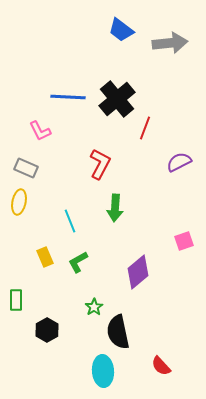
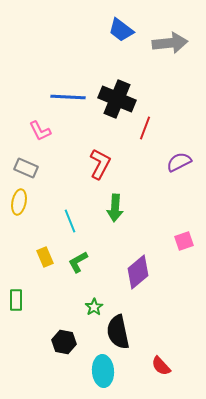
black cross: rotated 27 degrees counterclockwise
black hexagon: moved 17 px right, 12 px down; rotated 20 degrees counterclockwise
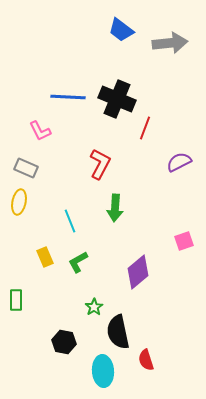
red semicircle: moved 15 px left, 6 px up; rotated 25 degrees clockwise
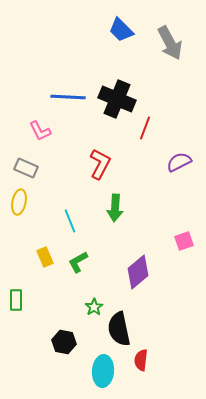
blue trapezoid: rotated 8 degrees clockwise
gray arrow: rotated 68 degrees clockwise
black semicircle: moved 1 px right, 3 px up
red semicircle: moved 5 px left; rotated 25 degrees clockwise
cyan ellipse: rotated 8 degrees clockwise
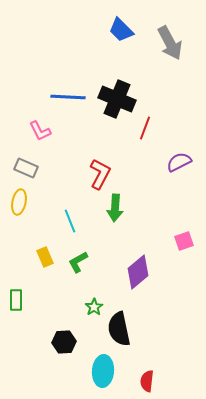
red L-shape: moved 10 px down
black hexagon: rotated 15 degrees counterclockwise
red semicircle: moved 6 px right, 21 px down
